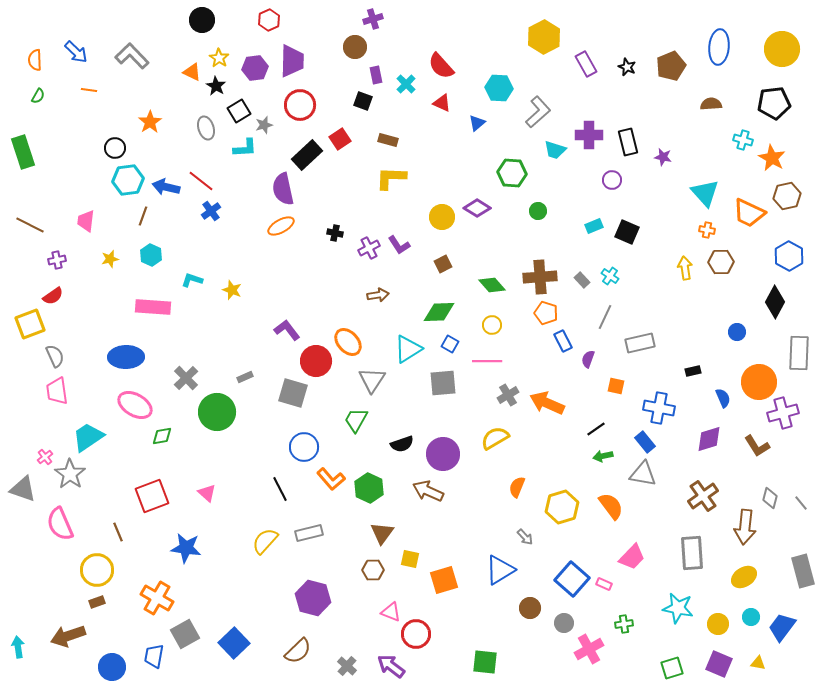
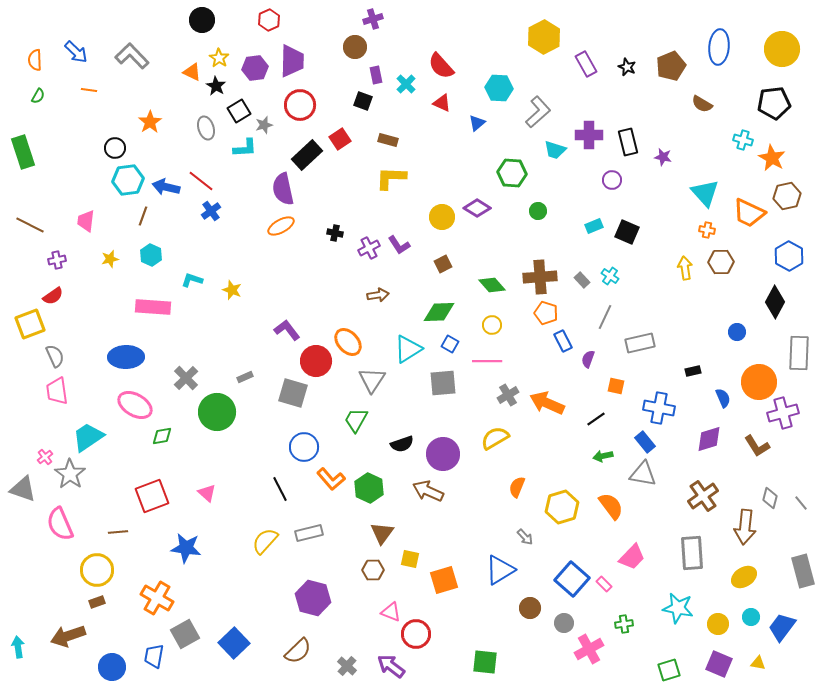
brown semicircle at (711, 104): moved 9 px left; rotated 145 degrees counterclockwise
black line at (596, 429): moved 10 px up
brown line at (118, 532): rotated 72 degrees counterclockwise
pink rectangle at (604, 584): rotated 21 degrees clockwise
green square at (672, 668): moved 3 px left, 2 px down
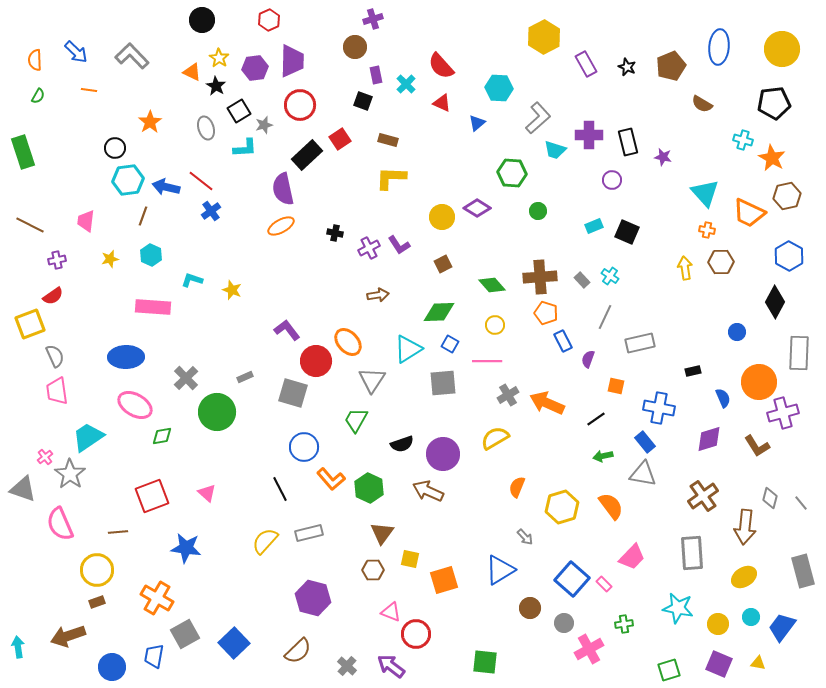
gray L-shape at (538, 112): moved 6 px down
yellow circle at (492, 325): moved 3 px right
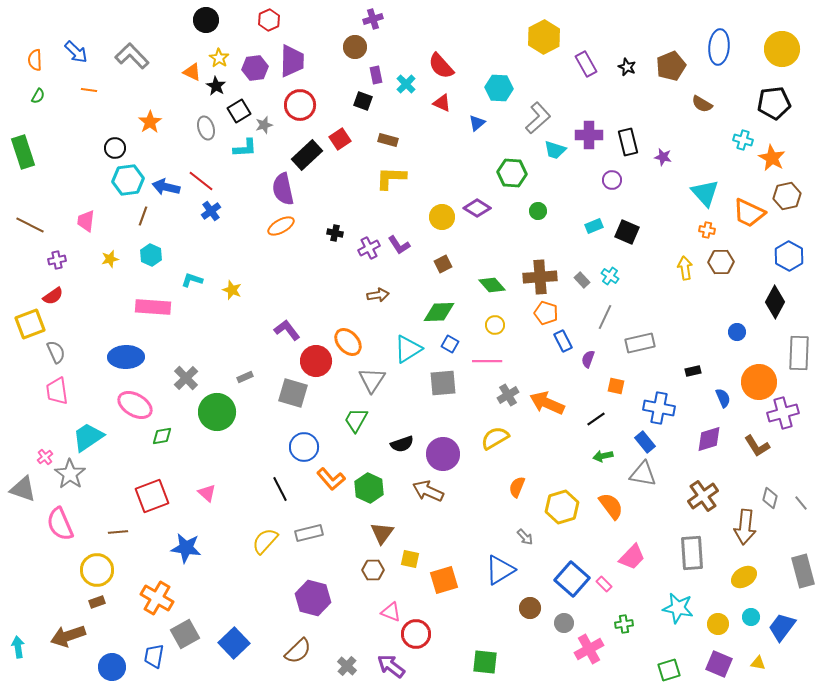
black circle at (202, 20): moved 4 px right
gray semicircle at (55, 356): moved 1 px right, 4 px up
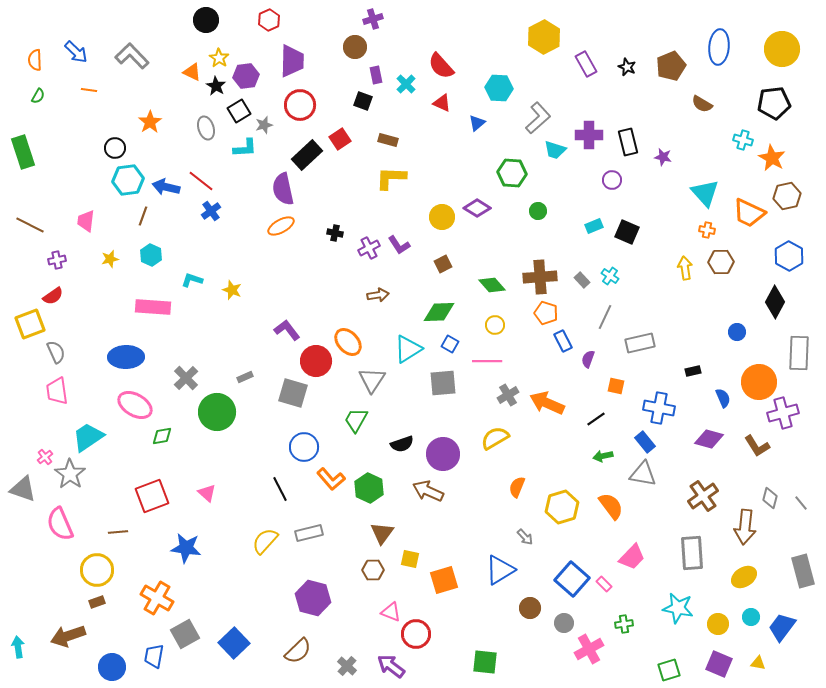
purple hexagon at (255, 68): moved 9 px left, 8 px down
purple diamond at (709, 439): rotated 32 degrees clockwise
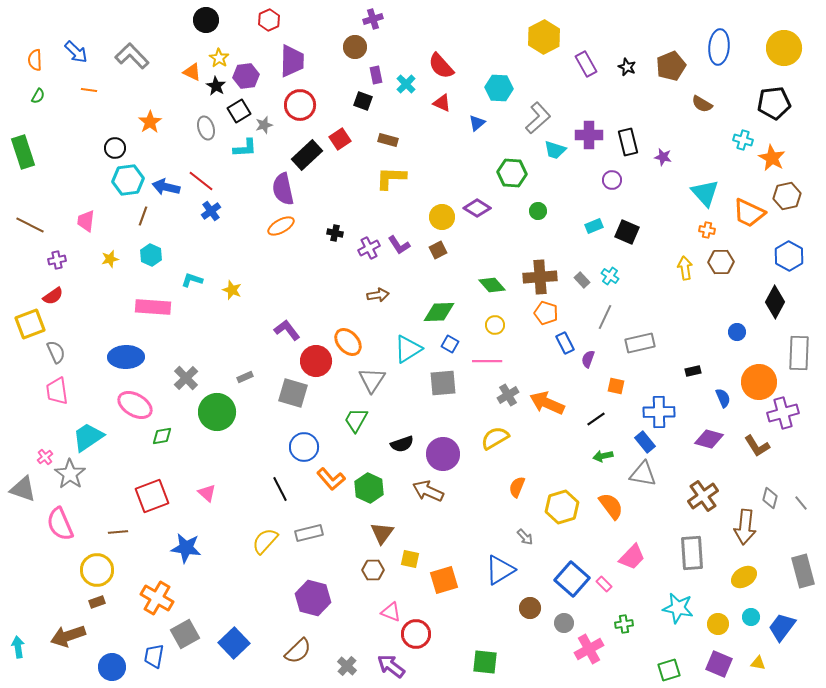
yellow circle at (782, 49): moved 2 px right, 1 px up
brown square at (443, 264): moved 5 px left, 14 px up
blue rectangle at (563, 341): moved 2 px right, 2 px down
blue cross at (659, 408): moved 4 px down; rotated 12 degrees counterclockwise
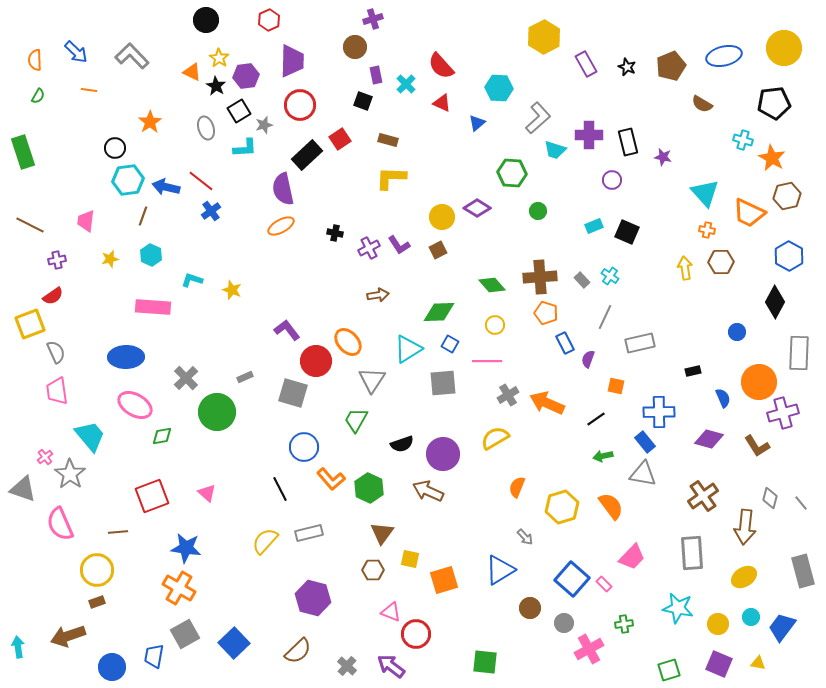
blue ellipse at (719, 47): moved 5 px right, 9 px down; rotated 72 degrees clockwise
cyan trapezoid at (88, 437): moved 2 px right, 1 px up; rotated 84 degrees clockwise
orange cross at (157, 598): moved 22 px right, 10 px up
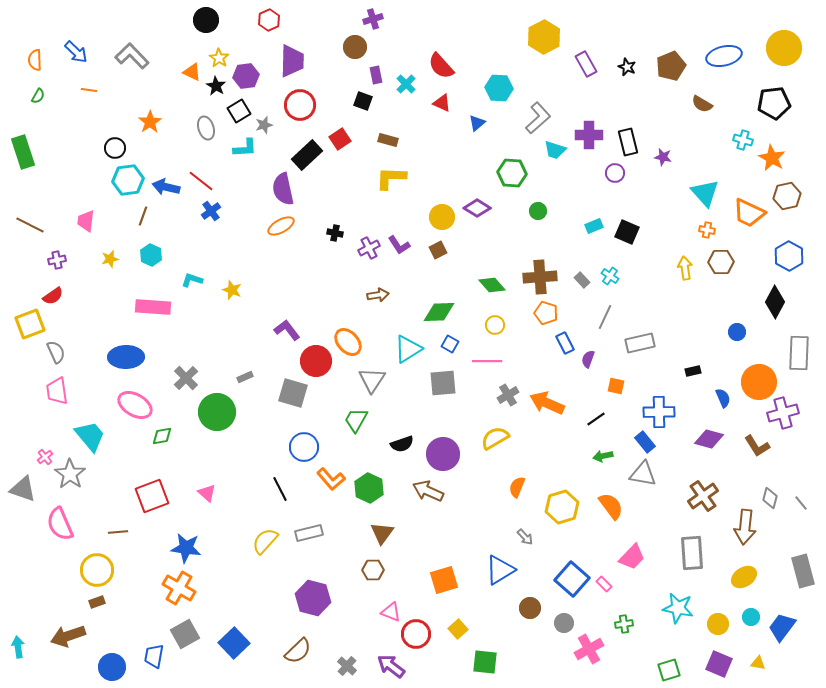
purple circle at (612, 180): moved 3 px right, 7 px up
yellow square at (410, 559): moved 48 px right, 70 px down; rotated 36 degrees clockwise
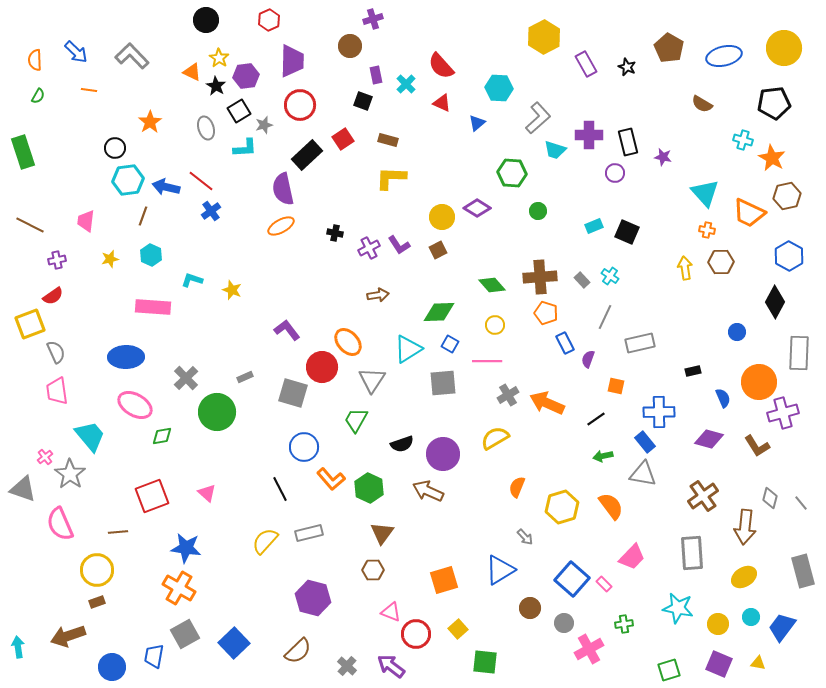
brown circle at (355, 47): moved 5 px left, 1 px up
brown pentagon at (671, 66): moved 2 px left, 18 px up; rotated 20 degrees counterclockwise
red square at (340, 139): moved 3 px right
red circle at (316, 361): moved 6 px right, 6 px down
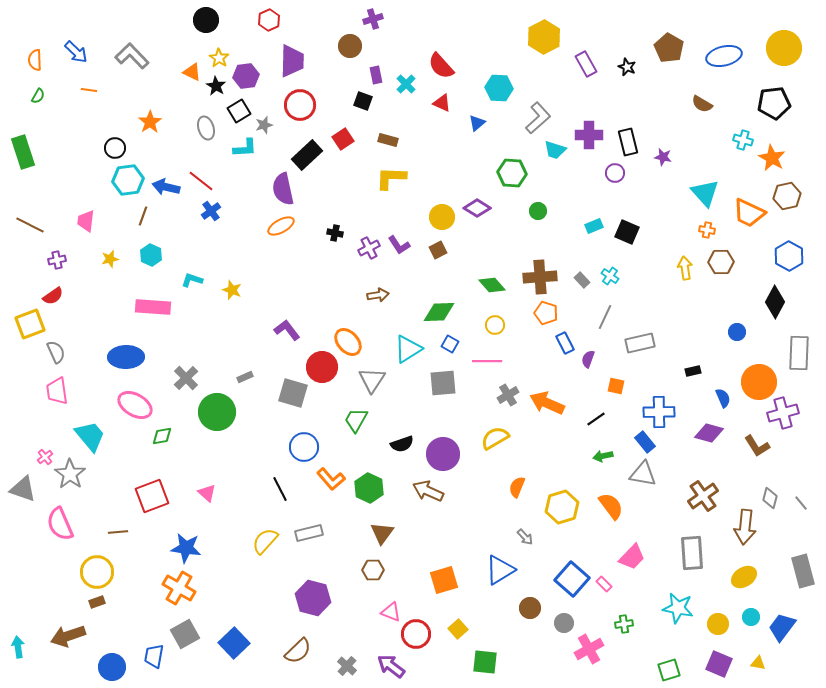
purple diamond at (709, 439): moved 6 px up
yellow circle at (97, 570): moved 2 px down
